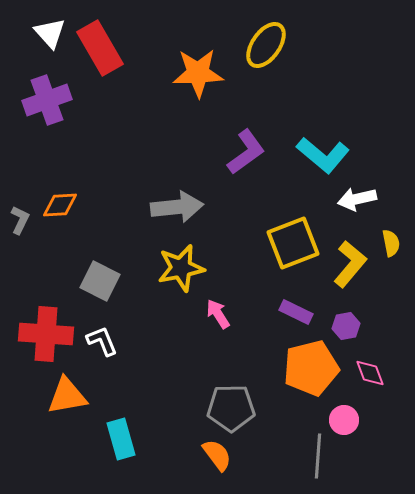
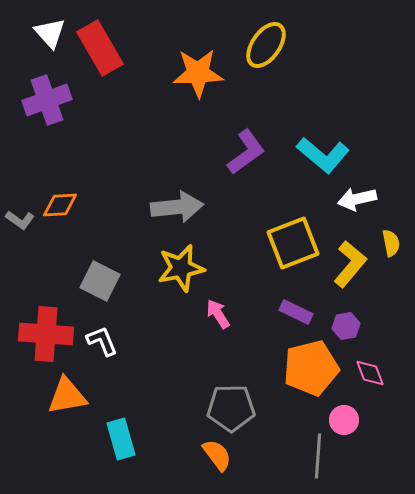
gray L-shape: rotated 100 degrees clockwise
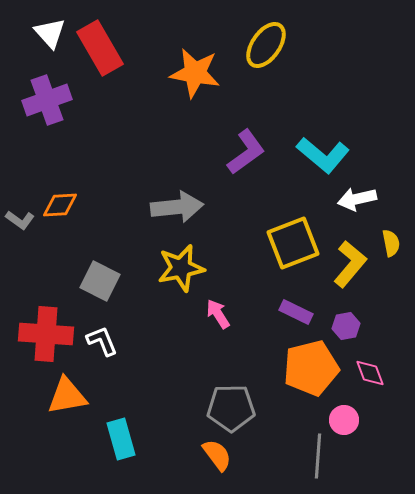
orange star: moved 3 px left; rotated 12 degrees clockwise
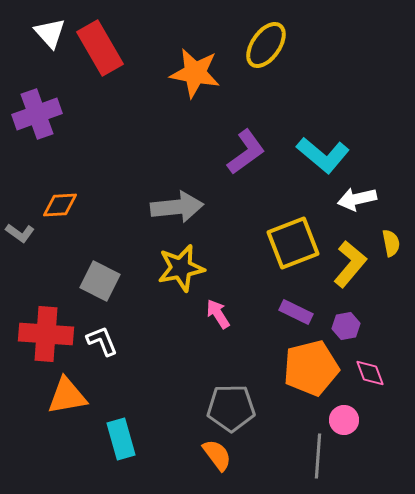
purple cross: moved 10 px left, 14 px down
gray L-shape: moved 13 px down
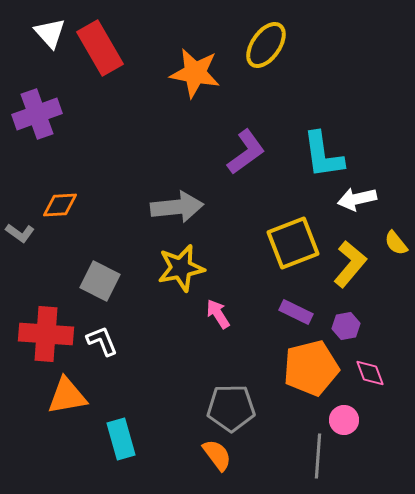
cyan L-shape: rotated 42 degrees clockwise
yellow semicircle: moved 5 px right; rotated 152 degrees clockwise
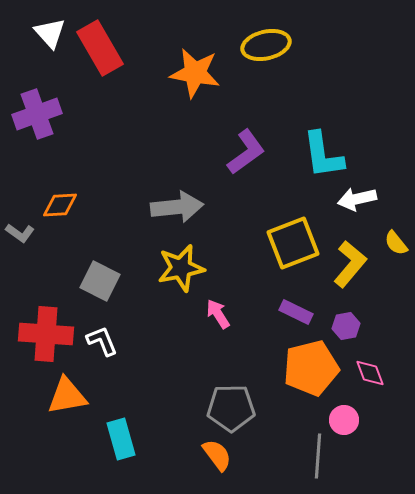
yellow ellipse: rotated 42 degrees clockwise
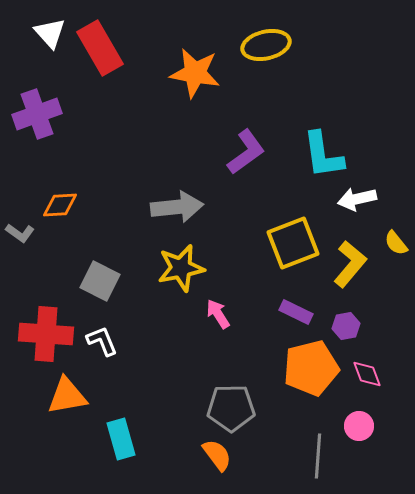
pink diamond: moved 3 px left, 1 px down
pink circle: moved 15 px right, 6 px down
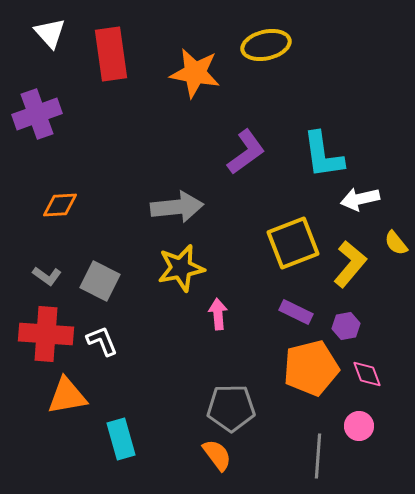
red rectangle: moved 11 px right, 6 px down; rotated 22 degrees clockwise
white arrow: moved 3 px right
gray L-shape: moved 27 px right, 43 px down
pink arrow: rotated 28 degrees clockwise
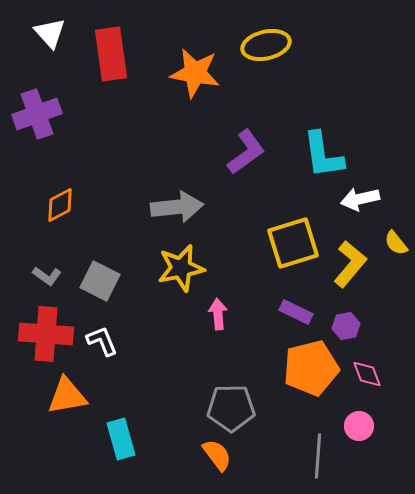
orange diamond: rotated 24 degrees counterclockwise
yellow square: rotated 4 degrees clockwise
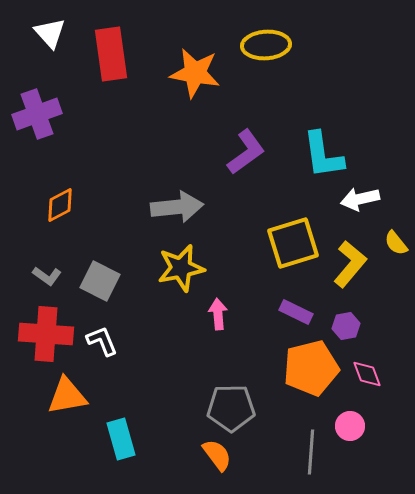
yellow ellipse: rotated 9 degrees clockwise
pink circle: moved 9 px left
gray line: moved 7 px left, 4 px up
